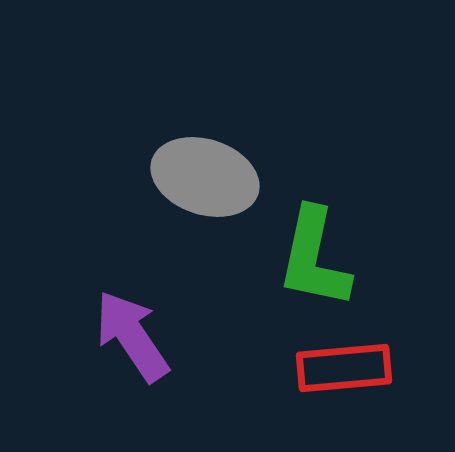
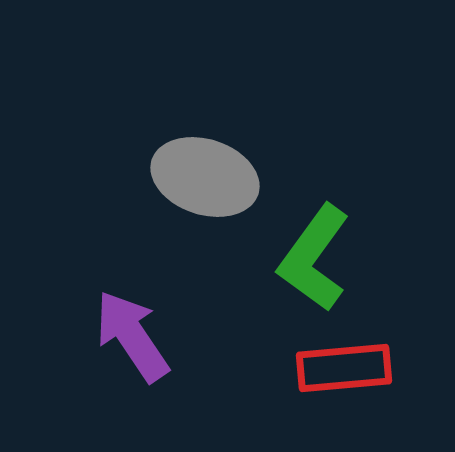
green L-shape: rotated 24 degrees clockwise
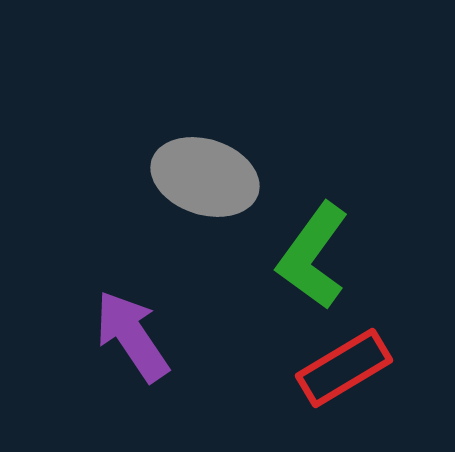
green L-shape: moved 1 px left, 2 px up
red rectangle: rotated 26 degrees counterclockwise
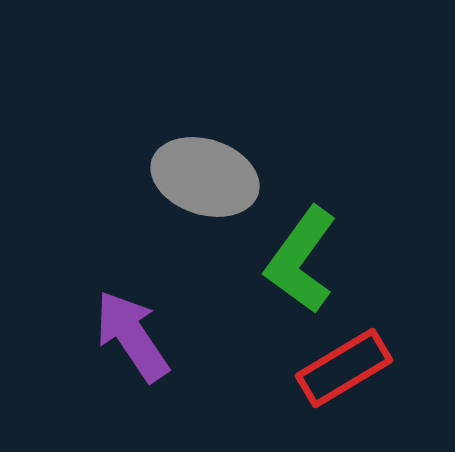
green L-shape: moved 12 px left, 4 px down
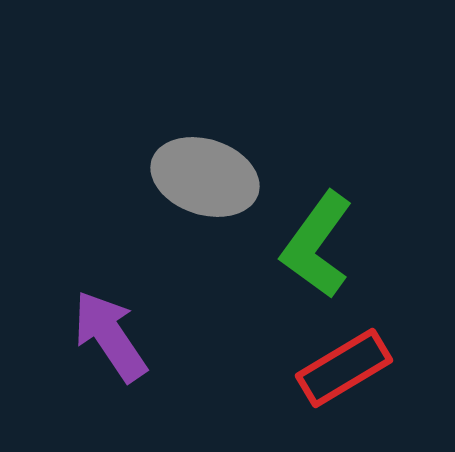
green L-shape: moved 16 px right, 15 px up
purple arrow: moved 22 px left
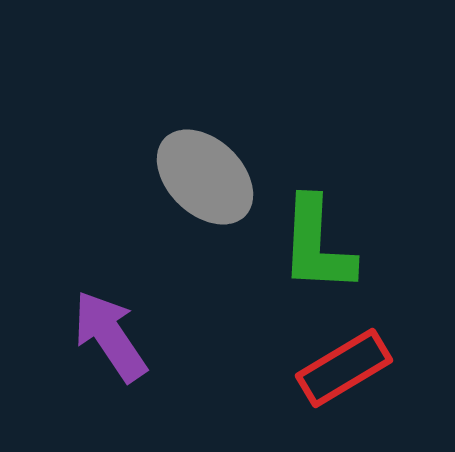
gray ellipse: rotated 26 degrees clockwise
green L-shape: rotated 33 degrees counterclockwise
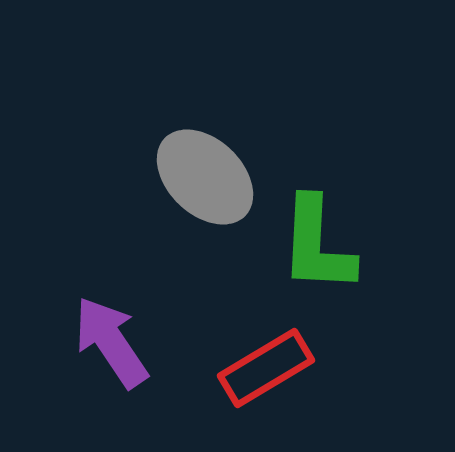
purple arrow: moved 1 px right, 6 px down
red rectangle: moved 78 px left
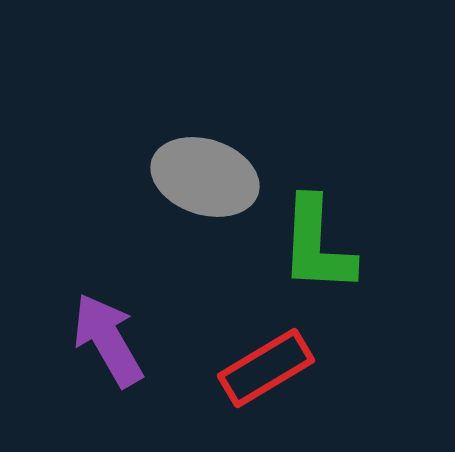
gray ellipse: rotated 26 degrees counterclockwise
purple arrow: moved 3 px left, 2 px up; rotated 4 degrees clockwise
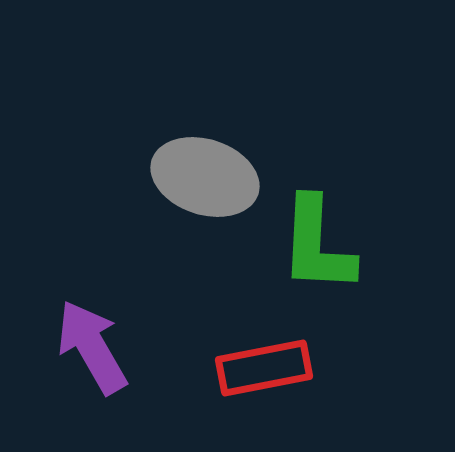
purple arrow: moved 16 px left, 7 px down
red rectangle: moved 2 px left; rotated 20 degrees clockwise
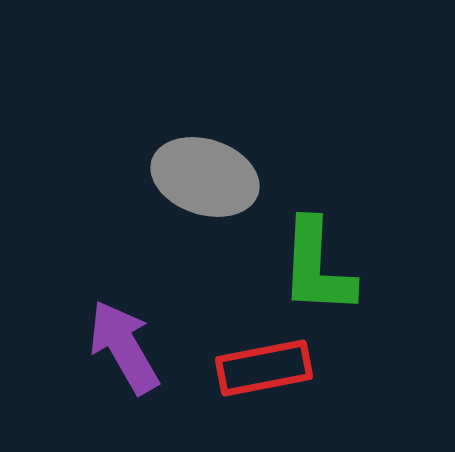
green L-shape: moved 22 px down
purple arrow: moved 32 px right
